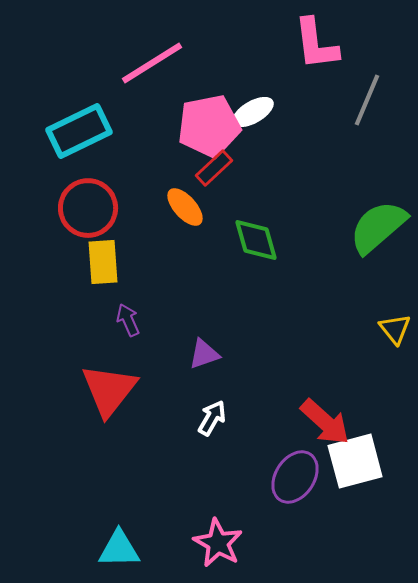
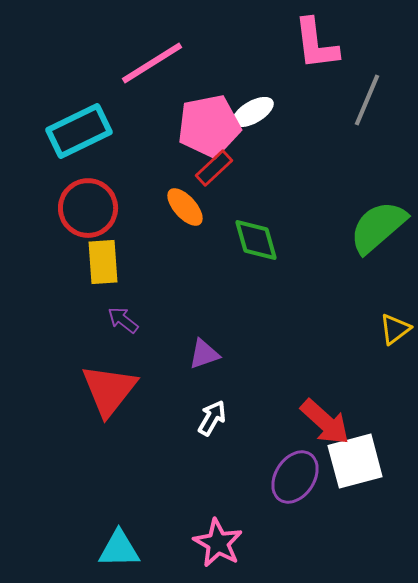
purple arrow: moved 5 px left; rotated 28 degrees counterclockwise
yellow triangle: rotated 32 degrees clockwise
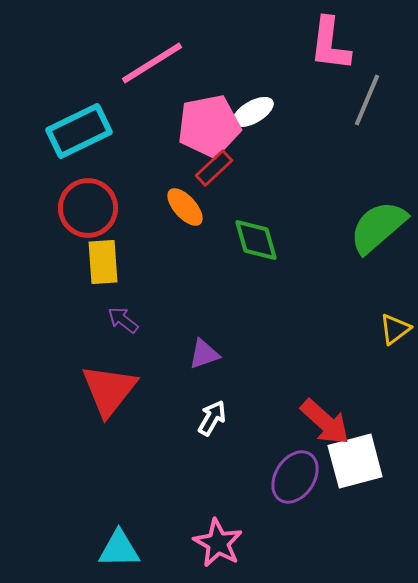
pink L-shape: moved 14 px right; rotated 14 degrees clockwise
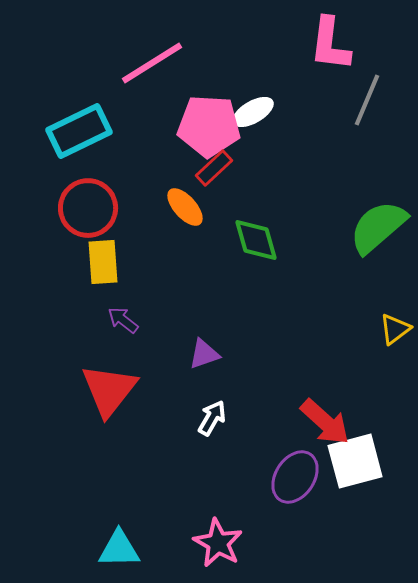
pink pentagon: rotated 14 degrees clockwise
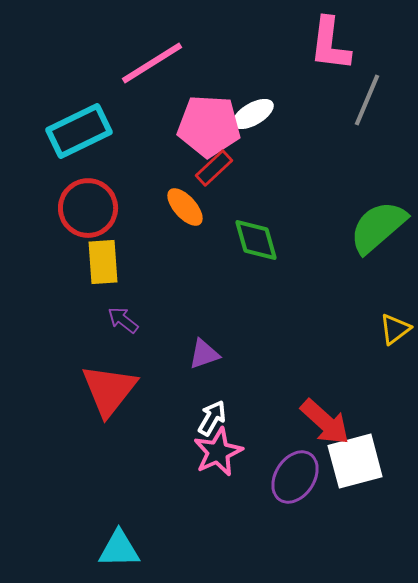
white ellipse: moved 2 px down
pink star: moved 91 px up; rotated 18 degrees clockwise
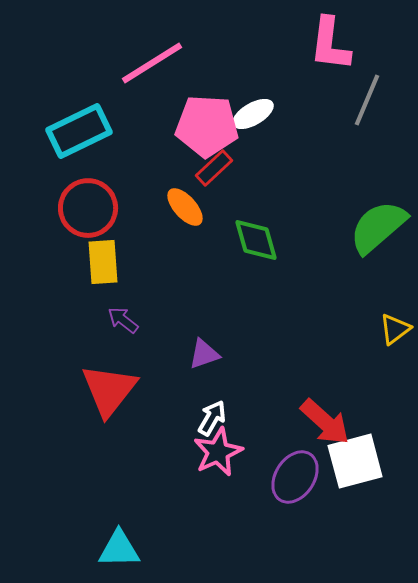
pink pentagon: moved 2 px left
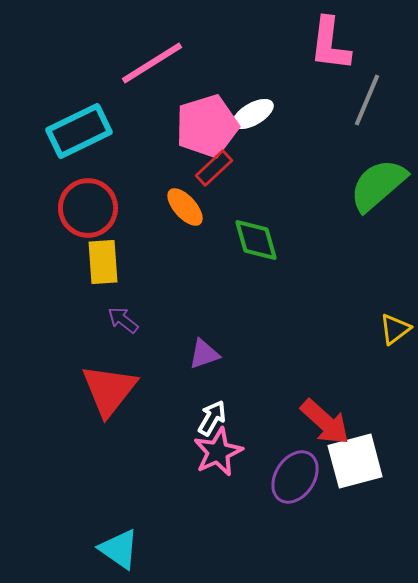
pink pentagon: rotated 20 degrees counterclockwise
green semicircle: moved 42 px up
cyan triangle: rotated 36 degrees clockwise
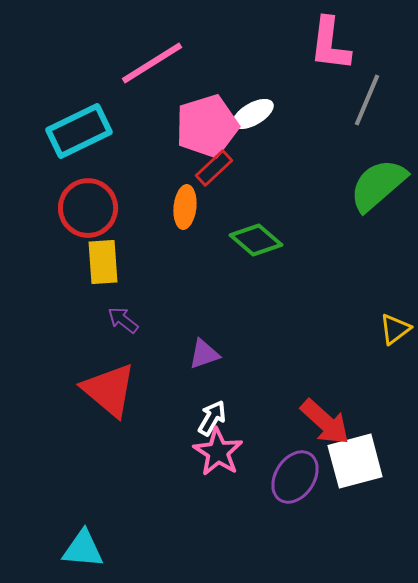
orange ellipse: rotated 48 degrees clockwise
green diamond: rotated 33 degrees counterclockwise
red triangle: rotated 28 degrees counterclockwise
pink star: rotated 15 degrees counterclockwise
cyan triangle: moved 36 px left; rotated 30 degrees counterclockwise
